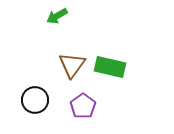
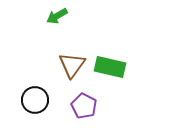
purple pentagon: moved 1 px right; rotated 10 degrees counterclockwise
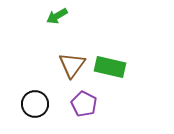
black circle: moved 4 px down
purple pentagon: moved 2 px up
